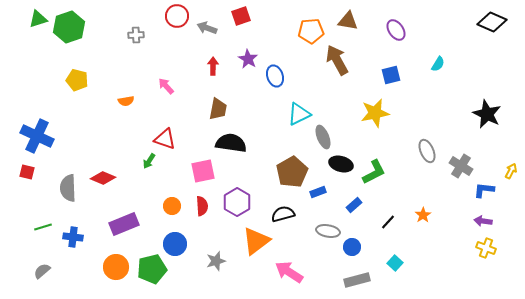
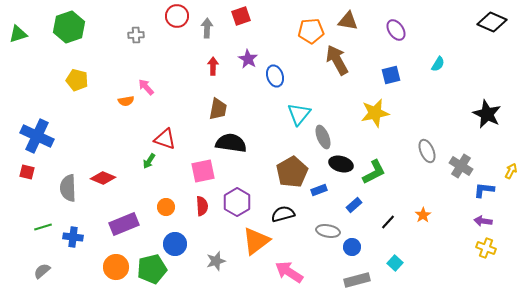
green triangle at (38, 19): moved 20 px left, 15 px down
gray arrow at (207, 28): rotated 72 degrees clockwise
pink arrow at (166, 86): moved 20 px left, 1 px down
cyan triangle at (299, 114): rotated 25 degrees counterclockwise
blue rectangle at (318, 192): moved 1 px right, 2 px up
orange circle at (172, 206): moved 6 px left, 1 px down
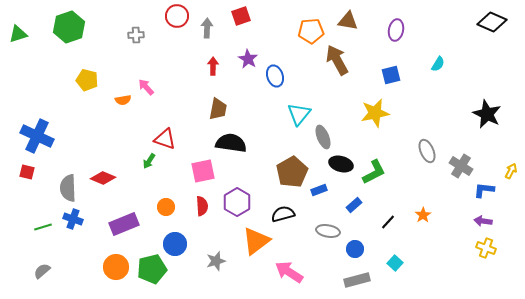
purple ellipse at (396, 30): rotated 45 degrees clockwise
yellow pentagon at (77, 80): moved 10 px right
orange semicircle at (126, 101): moved 3 px left, 1 px up
blue cross at (73, 237): moved 18 px up; rotated 12 degrees clockwise
blue circle at (352, 247): moved 3 px right, 2 px down
